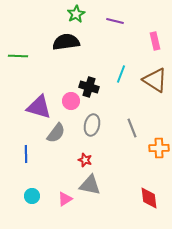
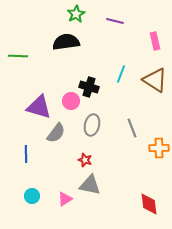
red diamond: moved 6 px down
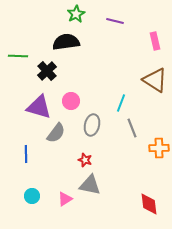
cyan line: moved 29 px down
black cross: moved 42 px left, 16 px up; rotated 30 degrees clockwise
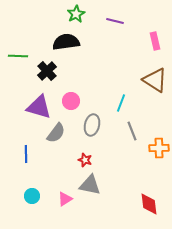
gray line: moved 3 px down
